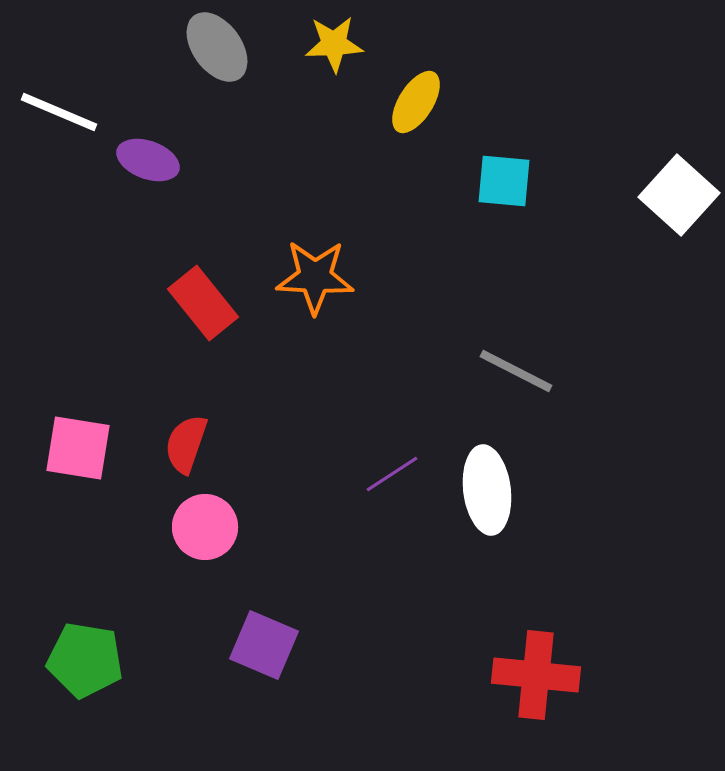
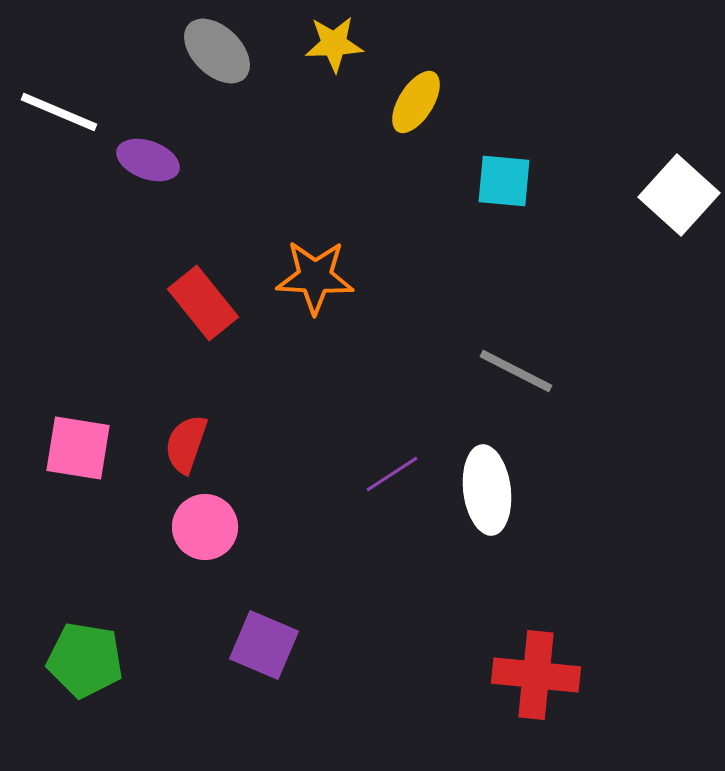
gray ellipse: moved 4 px down; rotated 10 degrees counterclockwise
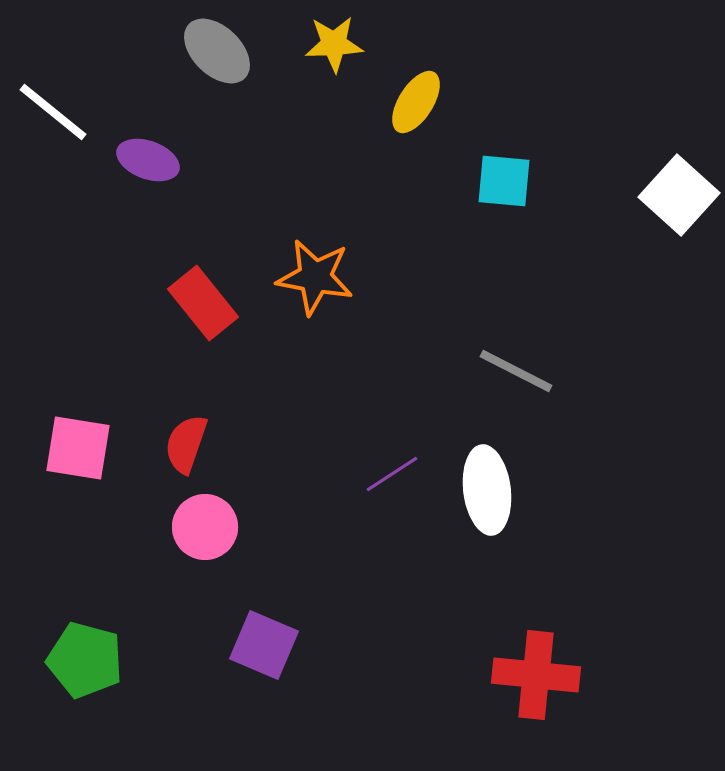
white line: moved 6 px left; rotated 16 degrees clockwise
orange star: rotated 8 degrees clockwise
green pentagon: rotated 6 degrees clockwise
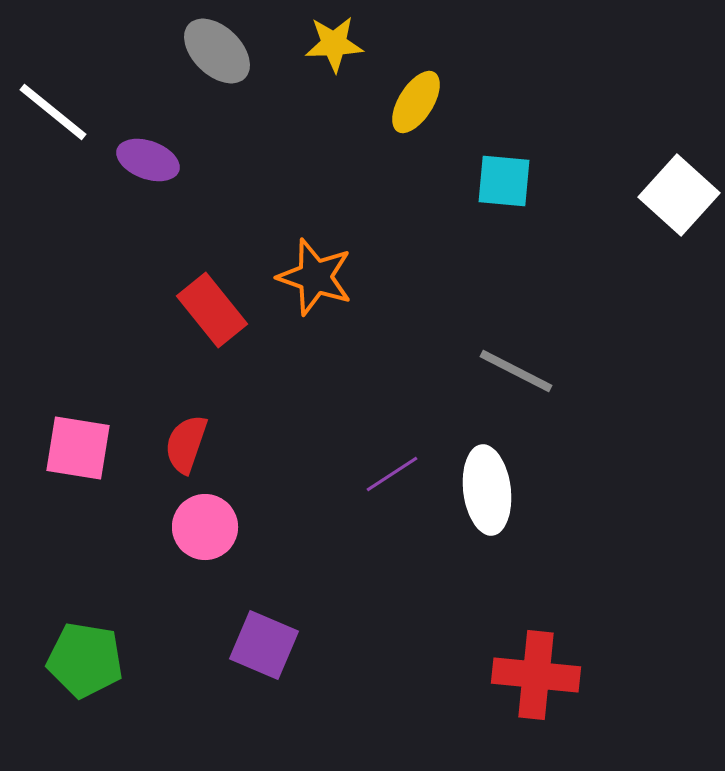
orange star: rotated 8 degrees clockwise
red rectangle: moved 9 px right, 7 px down
green pentagon: rotated 6 degrees counterclockwise
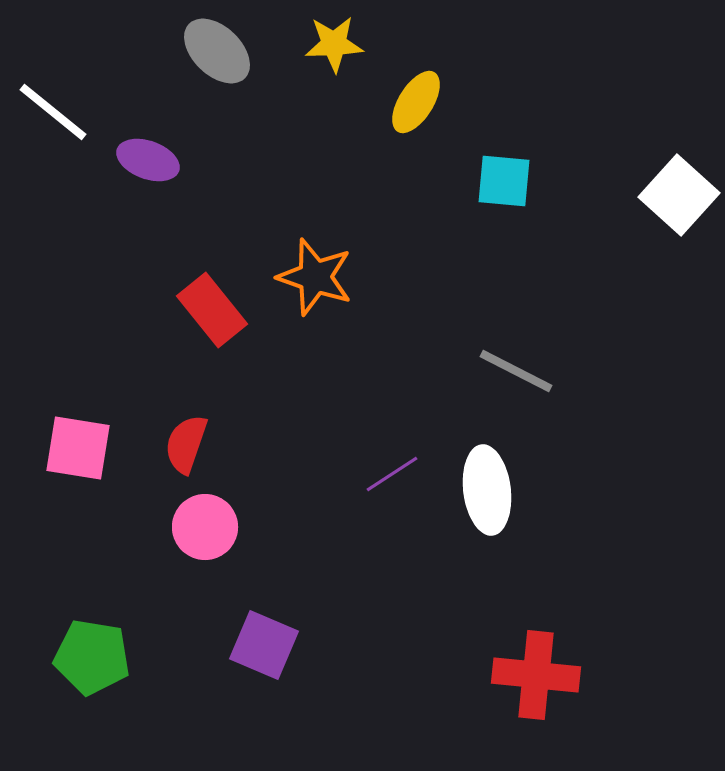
green pentagon: moved 7 px right, 3 px up
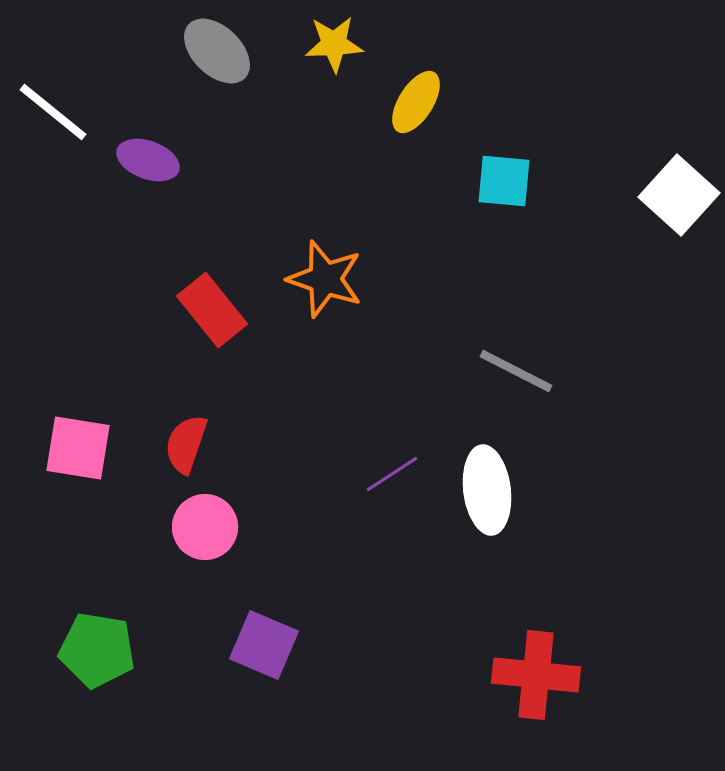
orange star: moved 10 px right, 2 px down
green pentagon: moved 5 px right, 7 px up
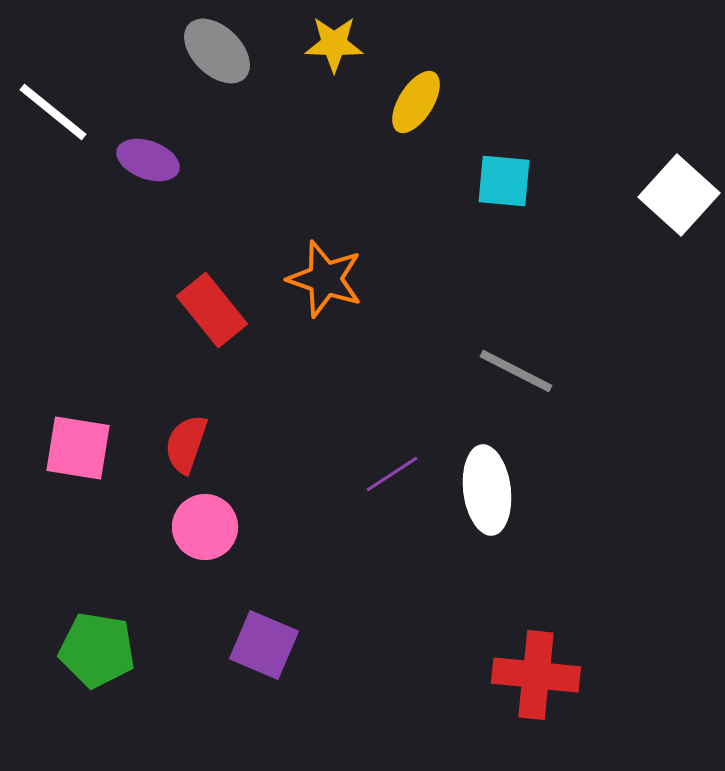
yellow star: rotated 4 degrees clockwise
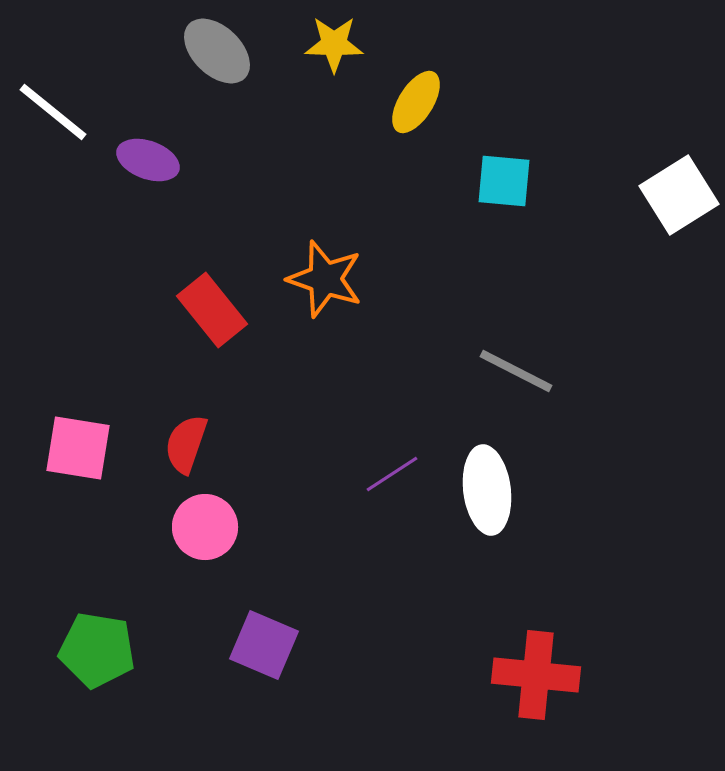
white square: rotated 16 degrees clockwise
